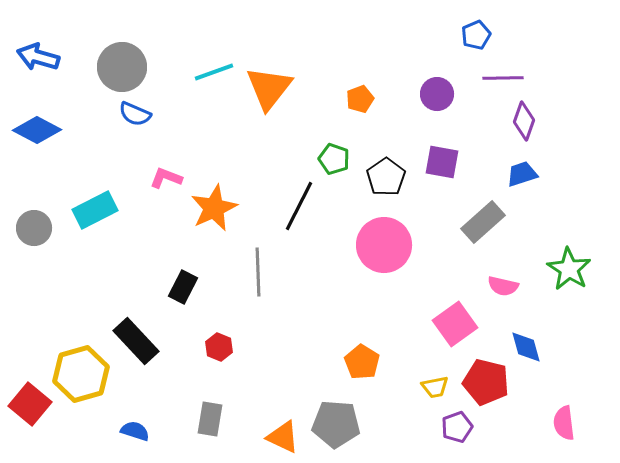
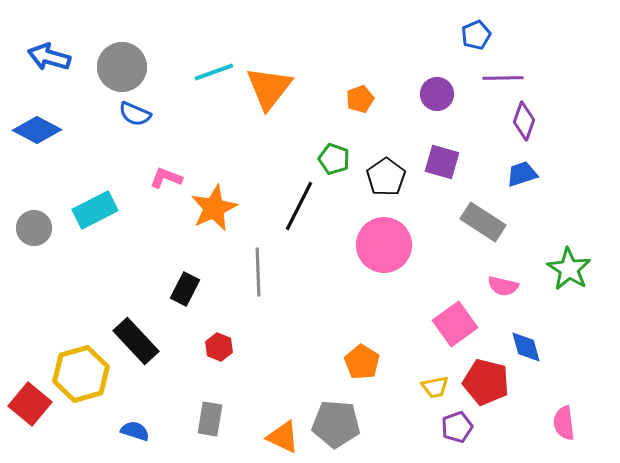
blue arrow at (38, 57): moved 11 px right
purple square at (442, 162): rotated 6 degrees clockwise
gray rectangle at (483, 222): rotated 75 degrees clockwise
black rectangle at (183, 287): moved 2 px right, 2 px down
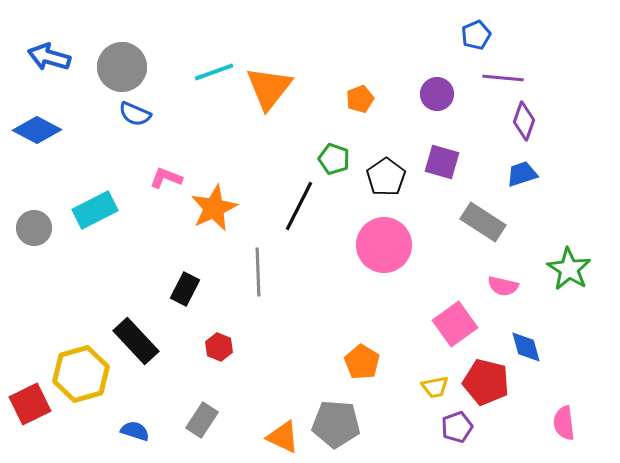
purple line at (503, 78): rotated 6 degrees clockwise
red square at (30, 404): rotated 24 degrees clockwise
gray rectangle at (210, 419): moved 8 px left, 1 px down; rotated 24 degrees clockwise
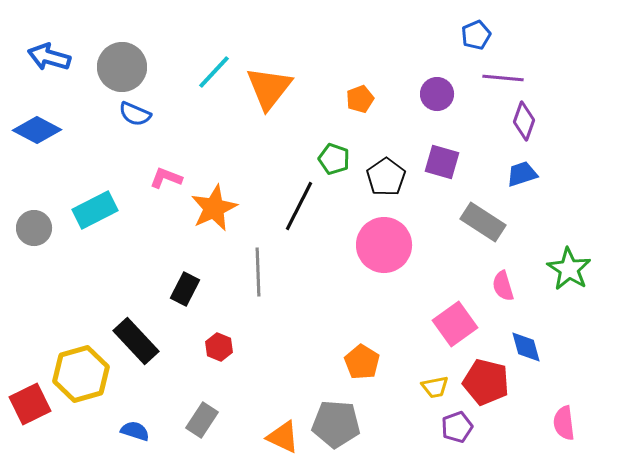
cyan line at (214, 72): rotated 27 degrees counterclockwise
pink semicircle at (503, 286): rotated 60 degrees clockwise
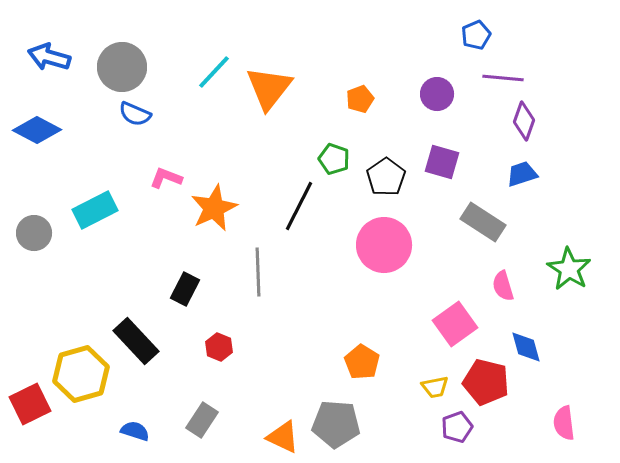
gray circle at (34, 228): moved 5 px down
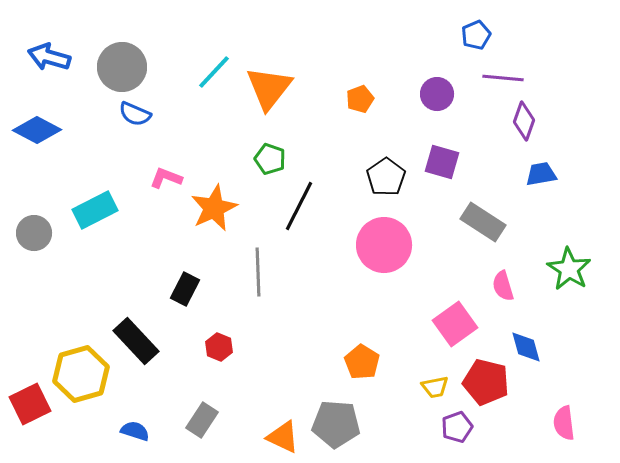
green pentagon at (334, 159): moved 64 px left
blue trapezoid at (522, 174): moved 19 px right; rotated 8 degrees clockwise
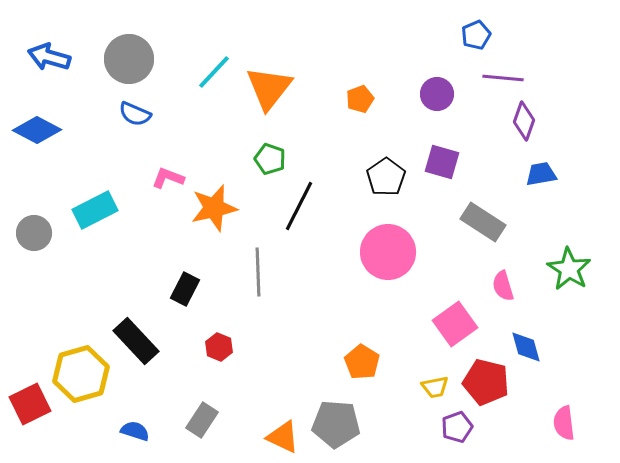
gray circle at (122, 67): moved 7 px right, 8 px up
pink L-shape at (166, 178): moved 2 px right
orange star at (214, 208): rotated 12 degrees clockwise
pink circle at (384, 245): moved 4 px right, 7 px down
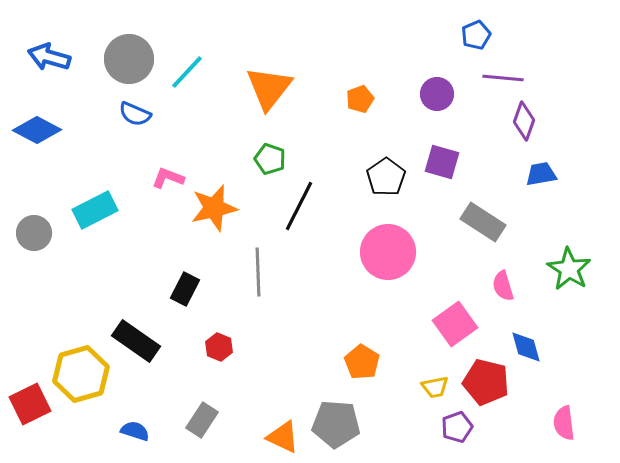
cyan line at (214, 72): moved 27 px left
black rectangle at (136, 341): rotated 12 degrees counterclockwise
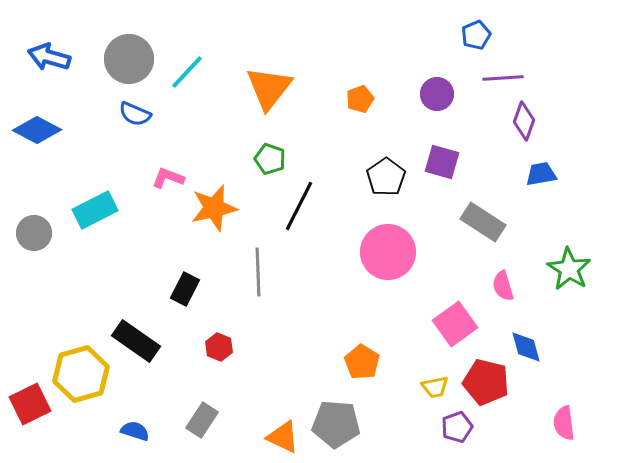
purple line at (503, 78): rotated 9 degrees counterclockwise
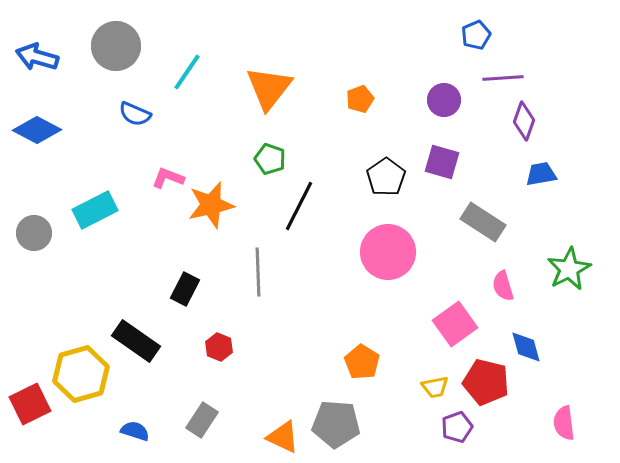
blue arrow at (49, 57): moved 12 px left
gray circle at (129, 59): moved 13 px left, 13 px up
cyan line at (187, 72): rotated 9 degrees counterclockwise
purple circle at (437, 94): moved 7 px right, 6 px down
orange star at (214, 208): moved 3 px left, 3 px up
green star at (569, 269): rotated 12 degrees clockwise
